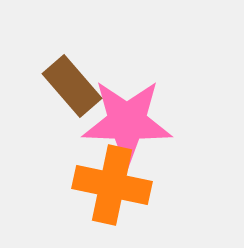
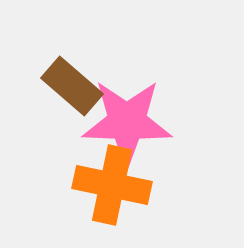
brown rectangle: rotated 8 degrees counterclockwise
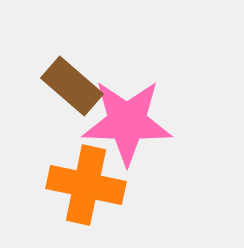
orange cross: moved 26 px left
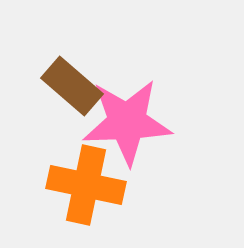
pink star: rotated 4 degrees counterclockwise
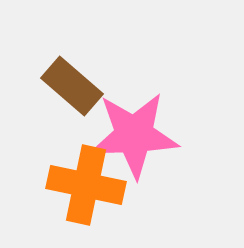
pink star: moved 7 px right, 13 px down
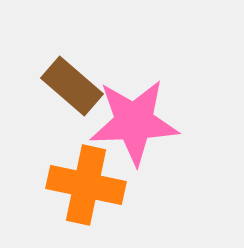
pink star: moved 13 px up
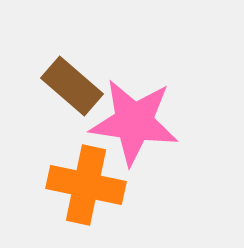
pink star: rotated 10 degrees clockwise
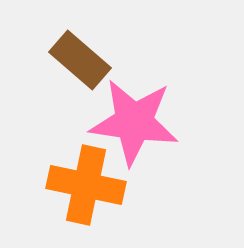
brown rectangle: moved 8 px right, 26 px up
